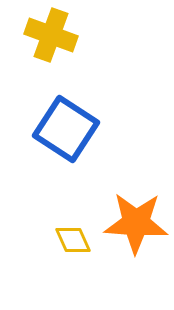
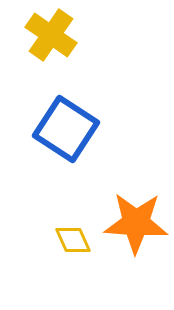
yellow cross: rotated 15 degrees clockwise
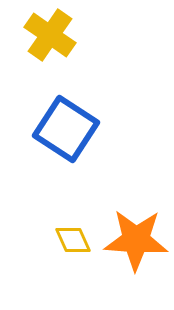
yellow cross: moved 1 px left
orange star: moved 17 px down
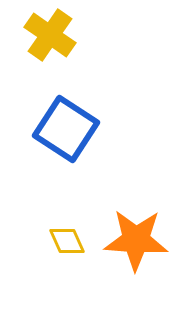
yellow diamond: moved 6 px left, 1 px down
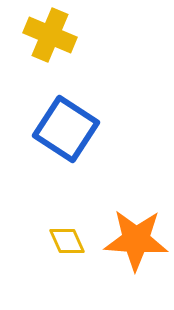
yellow cross: rotated 12 degrees counterclockwise
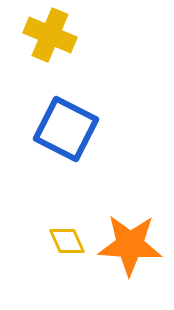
blue square: rotated 6 degrees counterclockwise
orange star: moved 6 px left, 5 px down
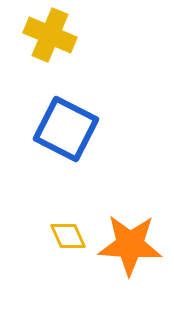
yellow diamond: moved 1 px right, 5 px up
